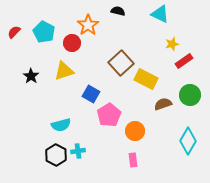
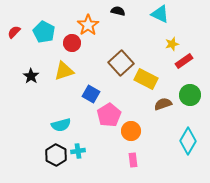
orange circle: moved 4 px left
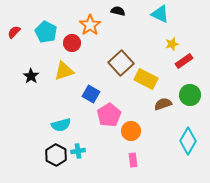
orange star: moved 2 px right
cyan pentagon: moved 2 px right
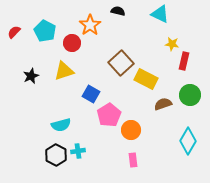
cyan pentagon: moved 1 px left, 1 px up
yellow star: rotated 24 degrees clockwise
red rectangle: rotated 42 degrees counterclockwise
black star: rotated 14 degrees clockwise
orange circle: moved 1 px up
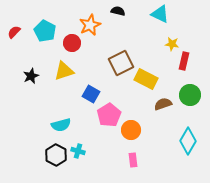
orange star: rotated 10 degrees clockwise
brown square: rotated 15 degrees clockwise
cyan cross: rotated 24 degrees clockwise
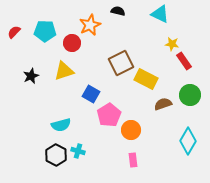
cyan pentagon: rotated 25 degrees counterclockwise
red rectangle: rotated 48 degrees counterclockwise
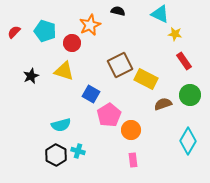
cyan pentagon: rotated 15 degrees clockwise
yellow star: moved 3 px right, 10 px up
brown square: moved 1 px left, 2 px down
yellow triangle: rotated 35 degrees clockwise
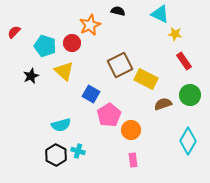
cyan pentagon: moved 15 px down
yellow triangle: rotated 25 degrees clockwise
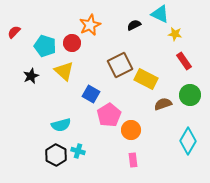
black semicircle: moved 16 px right, 14 px down; rotated 40 degrees counterclockwise
